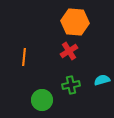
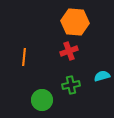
red cross: rotated 12 degrees clockwise
cyan semicircle: moved 4 px up
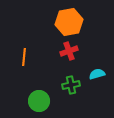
orange hexagon: moved 6 px left; rotated 16 degrees counterclockwise
cyan semicircle: moved 5 px left, 2 px up
green circle: moved 3 px left, 1 px down
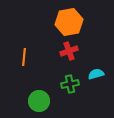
cyan semicircle: moved 1 px left
green cross: moved 1 px left, 1 px up
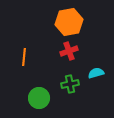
cyan semicircle: moved 1 px up
green circle: moved 3 px up
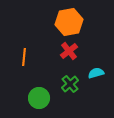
red cross: rotated 18 degrees counterclockwise
green cross: rotated 30 degrees counterclockwise
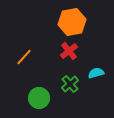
orange hexagon: moved 3 px right
orange line: rotated 36 degrees clockwise
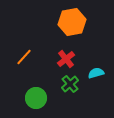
red cross: moved 3 px left, 8 px down
green circle: moved 3 px left
